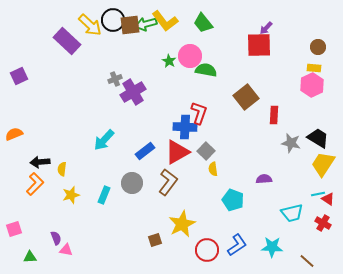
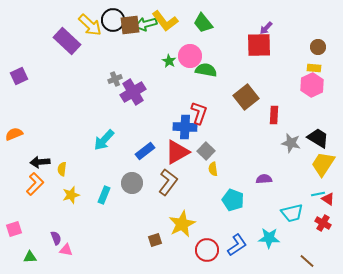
cyan star at (272, 247): moved 3 px left, 9 px up
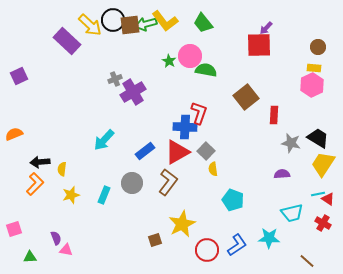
purple semicircle at (264, 179): moved 18 px right, 5 px up
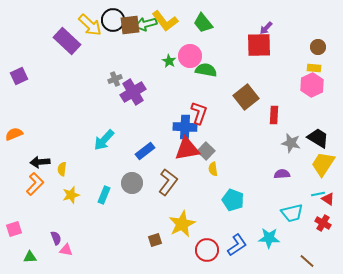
red triangle at (177, 152): moved 10 px right, 3 px up; rotated 20 degrees clockwise
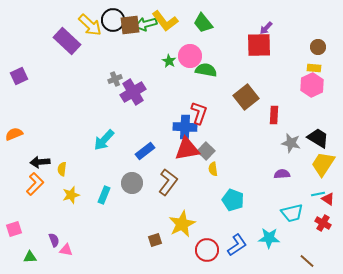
purple semicircle at (56, 238): moved 2 px left, 2 px down
